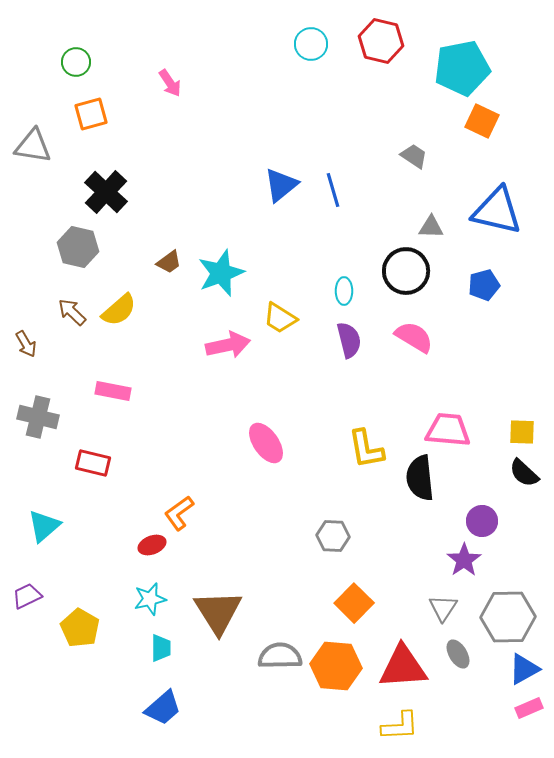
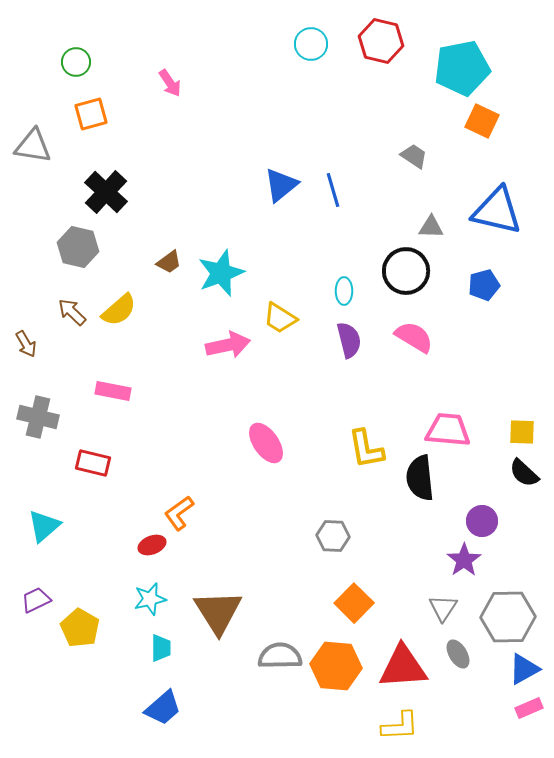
purple trapezoid at (27, 596): moved 9 px right, 4 px down
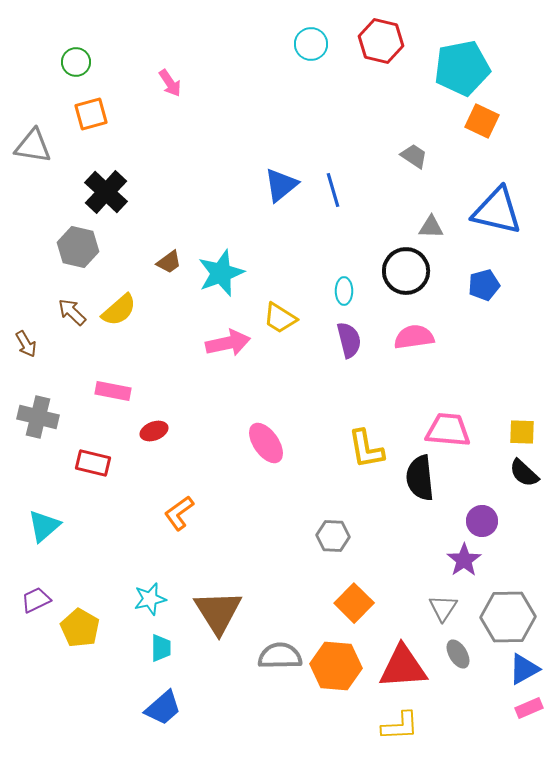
pink semicircle at (414, 337): rotated 39 degrees counterclockwise
pink arrow at (228, 345): moved 2 px up
red ellipse at (152, 545): moved 2 px right, 114 px up
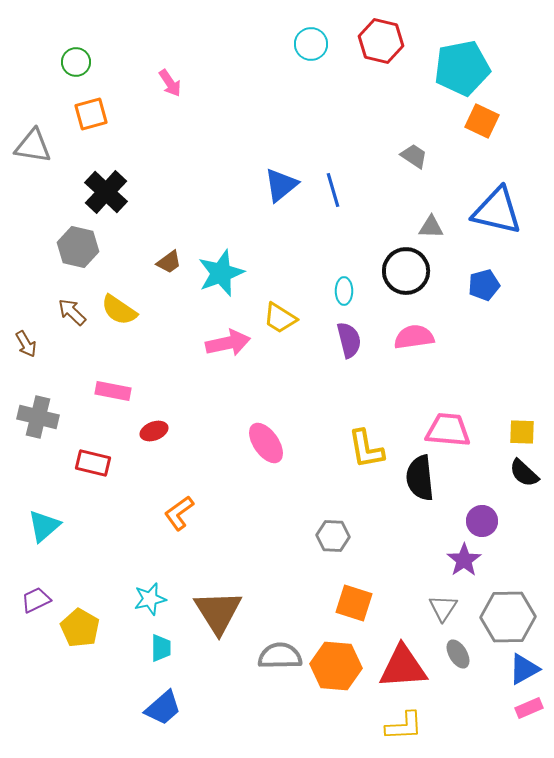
yellow semicircle at (119, 310): rotated 75 degrees clockwise
orange square at (354, 603): rotated 27 degrees counterclockwise
yellow L-shape at (400, 726): moved 4 px right
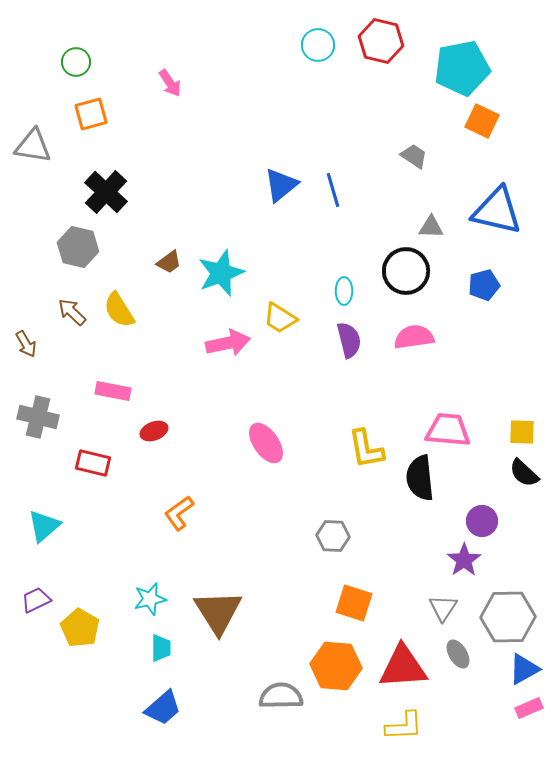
cyan circle at (311, 44): moved 7 px right, 1 px down
yellow semicircle at (119, 310): rotated 24 degrees clockwise
gray semicircle at (280, 656): moved 1 px right, 40 px down
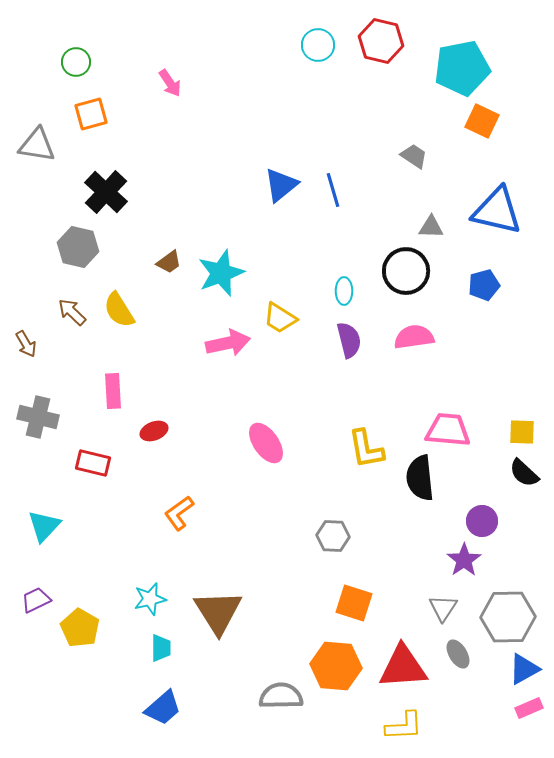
gray triangle at (33, 146): moved 4 px right, 1 px up
pink rectangle at (113, 391): rotated 76 degrees clockwise
cyan triangle at (44, 526): rotated 6 degrees counterclockwise
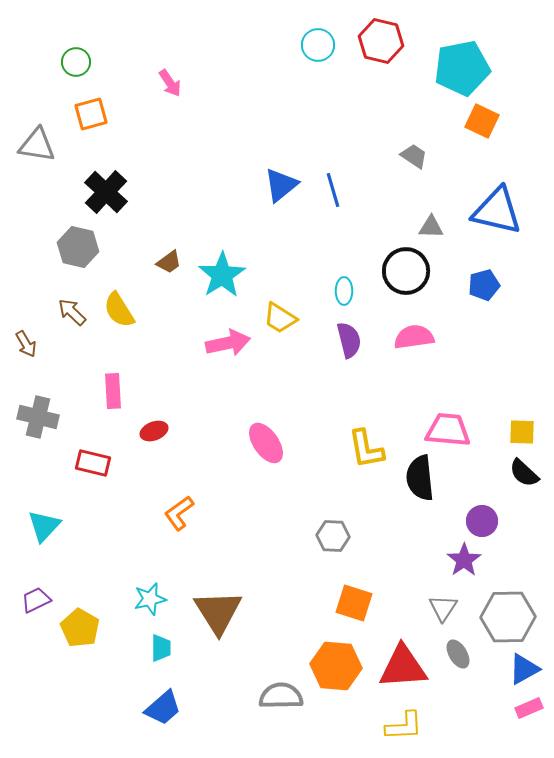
cyan star at (221, 273): moved 1 px right, 2 px down; rotated 12 degrees counterclockwise
